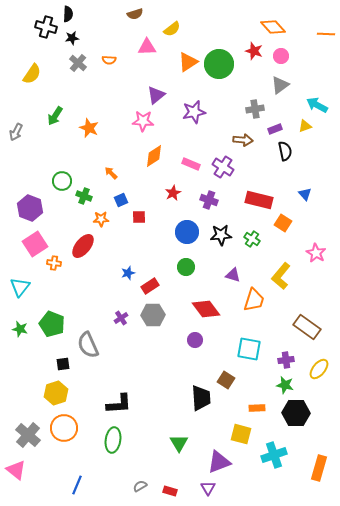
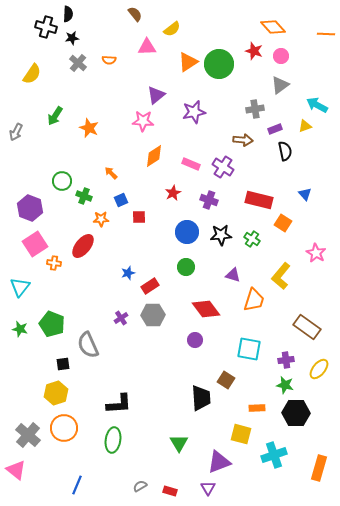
brown semicircle at (135, 14): rotated 112 degrees counterclockwise
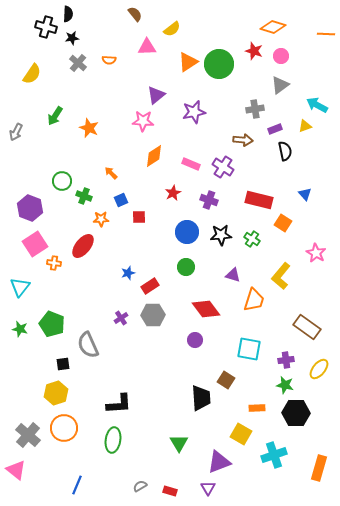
orange diamond at (273, 27): rotated 30 degrees counterclockwise
yellow square at (241, 434): rotated 15 degrees clockwise
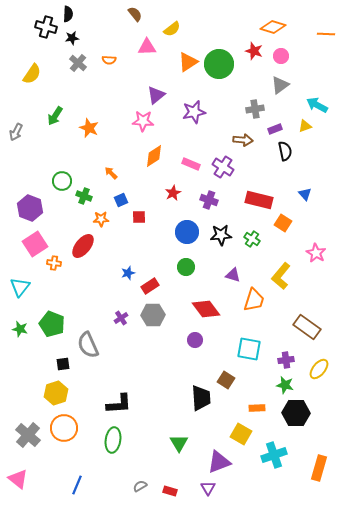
pink triangle at (16, 470): moved 2 px right, 9 px down
